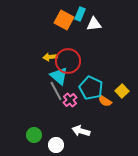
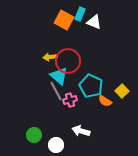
white triangle: moved 2 px up; rotated 28 degrees clockwise
cyan pentagon: moved 2 px up
pink cross: rotated 24 degrees clockwise
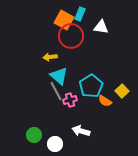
white triangle: moved 7 px right, 5 px down; rotated 14 degrees counterclockwise
red circle: moved 3 px right, 25 px up
cyan pentagon: rotated 15 degrees clockwise
white circle: moved 1 px left, 1 px up
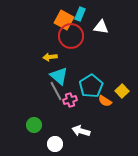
green circle: moved 10 px up
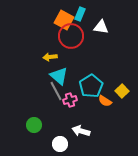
white circle: moved 5 px right
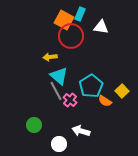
pink cross: rotated 32 degrees counterclockwise
white circle: moved 1 px left
